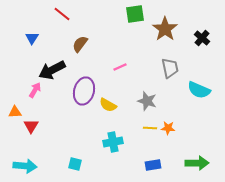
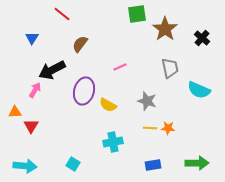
green square: moved 2 px right
cyan square: moved 2 px left; rotated 16 degrees clockwise
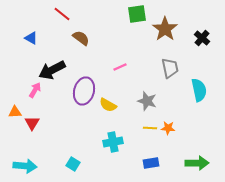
blue triangle: moved 1 px left; rotated 32 degrees counterclockwise
brown semicircle: moved 1 px right, 6 px up; rotated 90 degrees clockwise
cyan semicircle: rotated 125 degrees counterclockwise
red triangle: moved 1 px right, 3 px up
blue rectangle: moved 2 px left, 2 px up
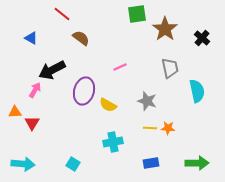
cyan semicircle: moved 2 px left, 1 px down
cyan arrow: moved 2 px left, 2 px up
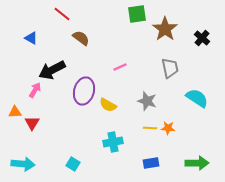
cyan semicircle: moved 7 px down; rotated 45 degrees counterclockwise
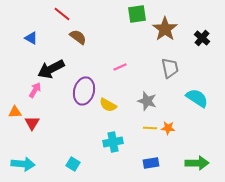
brown semicircle: moved 3 px left, 1 px up
black arrow: moved 1 px left, 1 px up
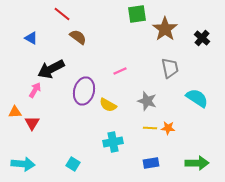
pink line: moved 4 px down
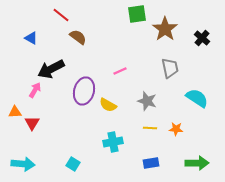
red line: moved 1 px left, 1 px down
orange star: moved 8 px right, 1 px down
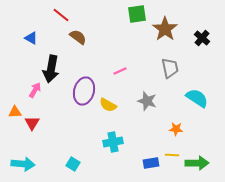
black arrow: rotated 52 degrees counterclockwise
yellow line: moved 22 px right, 27 px down
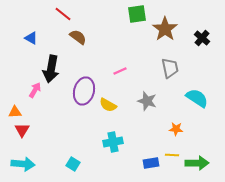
red line: moved 2 px right, 1 px up
red triangle: moved 10 px left, 7 px down
